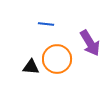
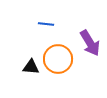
orange circle: moved 1 px right
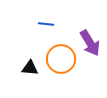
orange circle: moved 3 px right
black triangle: moved 1 px left, 1 px down
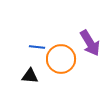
blue line: moved 9 px left, 23 px down
black triangle: moved 8 px down
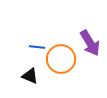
black triangle: rotated 18 degrees clockwise
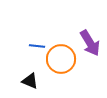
blue line: moved 1 px up
black triangle: moved 5 px down
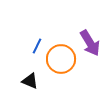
blue line: rotated 70 degrees counterclockwise
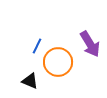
purple arrow: moved 1 px down
orange circle: moved 3 px left, 3 px down
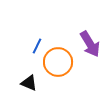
black triangle: moved 1 px left, 2 px down
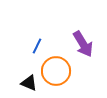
purple arrow: moved 7 px left
orange circle: moved 2 px left, 9 px down
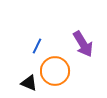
orange circle: moved 1 px left
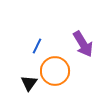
black triangle: rotated 42 degrees clockwise
